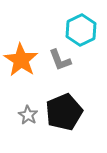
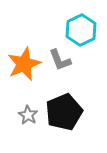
orange star: moved 3 px right, 4 px down; rotated 16 degrees clockwise
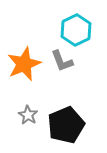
cyan hexagon: moved 5 px left
gray L-shape: moved 2 px right, 1 px down
black pentagon: moved 2 px right, 13 px down
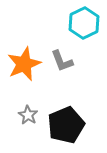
cyan hexagon: moved 8 px right, 7 px up
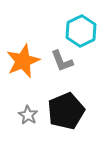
cyan hexagon: moved 3 px left, 8 px down
orange star: moved 1 px left, 3 px up
black pentagon: moved 14 px up
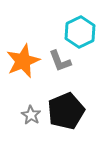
cyan hexagon: moved 1 px left, 1 px down
gray L-shape: moved 2 px left
gray star: moved 3 px right
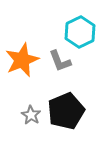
orange star: moved 1 px left, 1 px up
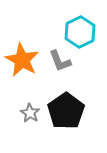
orange star: rotated 20 degrees counterclockwise
black pentagon: rotated 12 degrees counterclockwise
gray star: moved 1 px left, 2 px up
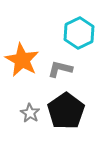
cyan hexagon: moved 1 px left, 1 px down
gray L-shape: moved 8 px down; rotated 125 degrees clockwise
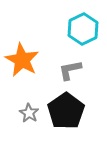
cyan hexagon: moved 4 px right, 4 px up
gray L-shape: moved 10 px right, 1 px down; rotated 25 degrees counterclockwise
gray star: moved 1 px left
